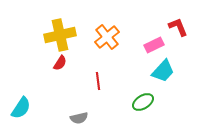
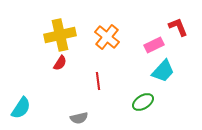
orange cross: rotated 10 degrees counterclockwise
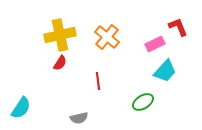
pink rectangle: moved 1 px right, 1 px up
cyan trapezoid: moved 2 px right
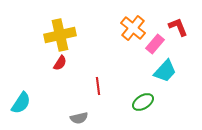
orange cross: moved 26 px right, 9 px up
pink rectangle: rotated 24 degrees counterclockwise
red line: moved 5 px down
cyan semicircle: moved 5 px up
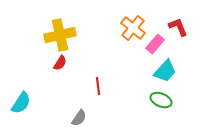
green ellipse: moved 18 px right, 2 px up; rotated 55 degrees clockwise
gray semicircle: rotated 42 degrees counterclockwise
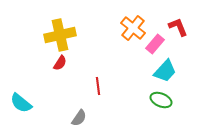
cyan semicircle: rotated 95 degrees clockwise
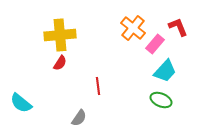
yellow cross: rotated 8 degrees clockwise
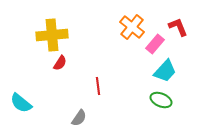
orange cross: moved 1 px left, 1 px up
yellow cross: moved 8 px left
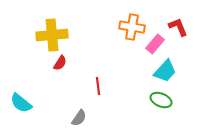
orange cross: rotated 30 degrees counterclockwise
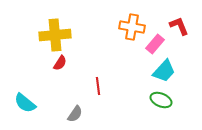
red L-shape: moved 1 px right, 1 px up
yellow cross: moved 3 px right
cyan trapezoid: moved 1 px left
cyan semicircle: moved 4 px right
gray semicircle: moved 4 px left, 4 px up
